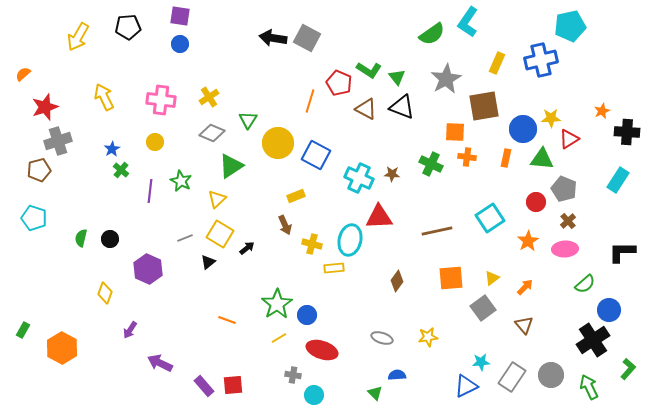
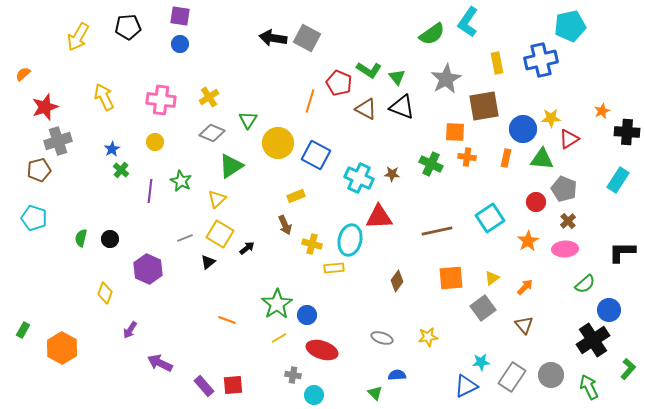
yellow rectangle at (497, 63): rotated 35 degrees counterclockwise
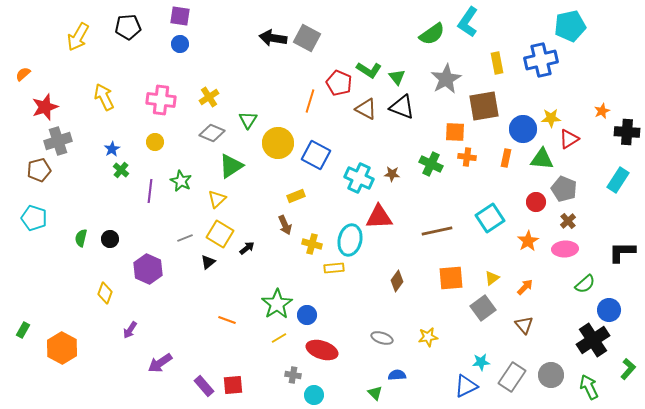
purple arrow at (160, 363): rotated 60 degrees counterclockwise
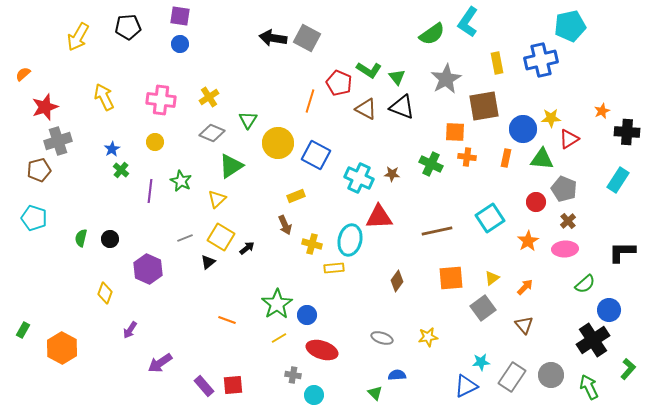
yellow square at (220, 234): moved 1 px right, 3 px down
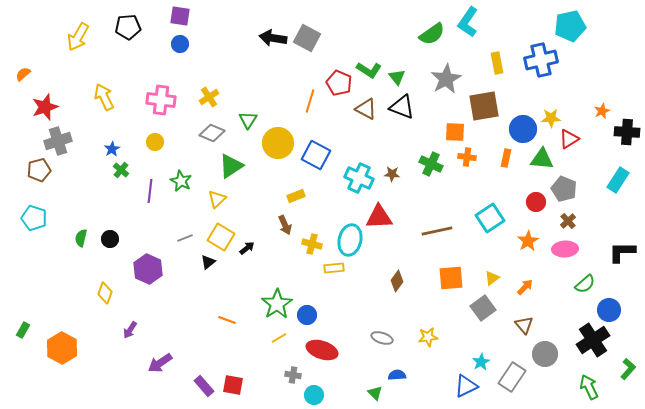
cyan star at (481, 362): rotated 24 degrees counterclockwise
gray circle at (551, 375): moved 6 px left, 21 px up
red square at (233, 385): rotated 15 degrees clockwise
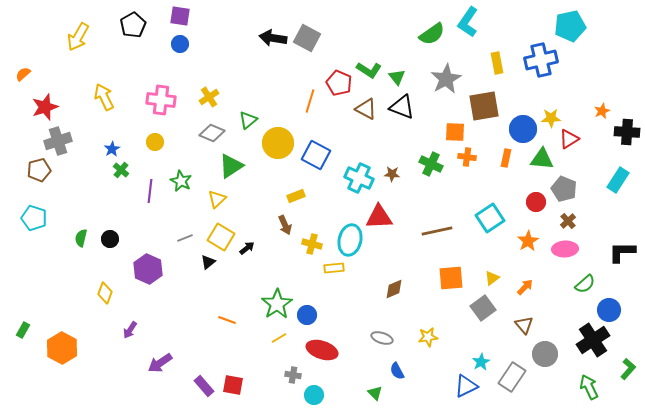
black pentagon at (128, 27): moved 5 px right, 2 px up; rotated 25 degrees counterclockwise
green triangle at (248, 120): rotated 18 degrees clockwise
brown diamond at (397, 281): moved 3 px left, 8 px down; rotated 30 degrees clockwise
blue semicircle at (397, 375): moved 4 px up; rotated 114 degrees counterclockwise
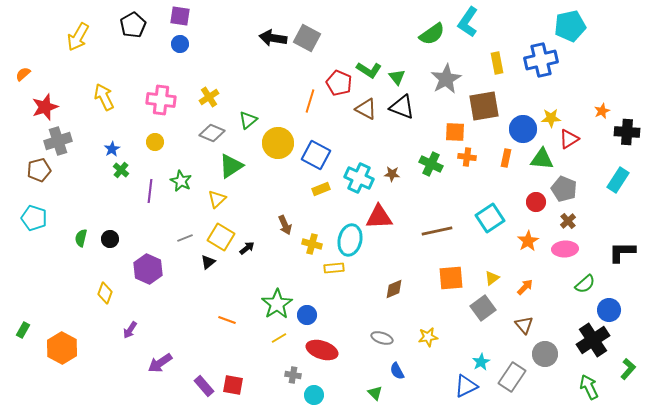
yellow rectangle at (296, 196): moved 25 px right, 7 px up
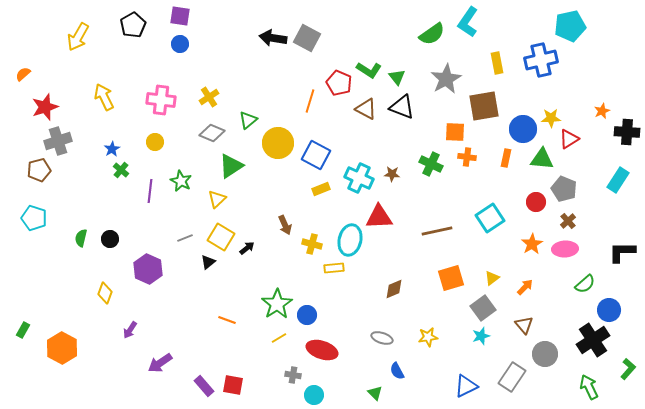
orange star at (528, 241): moved 4 px right, 3 px down
orange square at (451, 278): rotated 12 degrees counterclockwise
cyan star at (481, 362): moved 26 px up; rotated 12 degrees clockwise
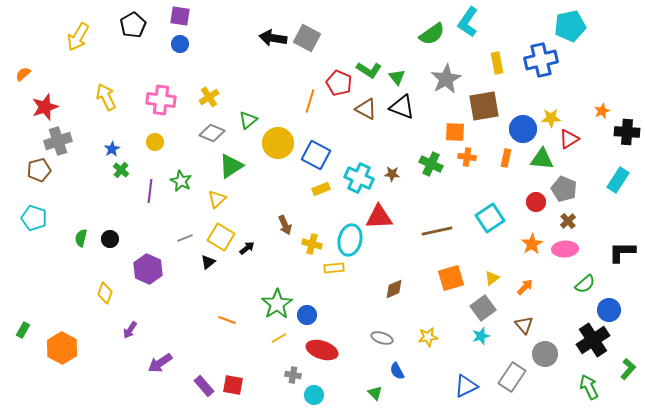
yellow arrow at (104, 97): moved 2 px right
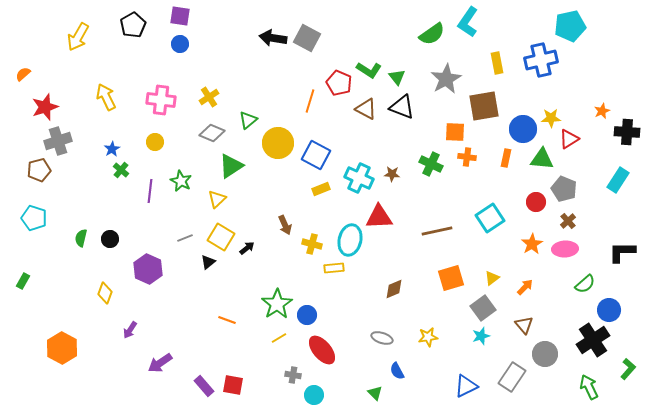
green rectangle at (23, 330): moved 49 px up
red ellipse at (322, 350): rotated 32 degrees clockwise
